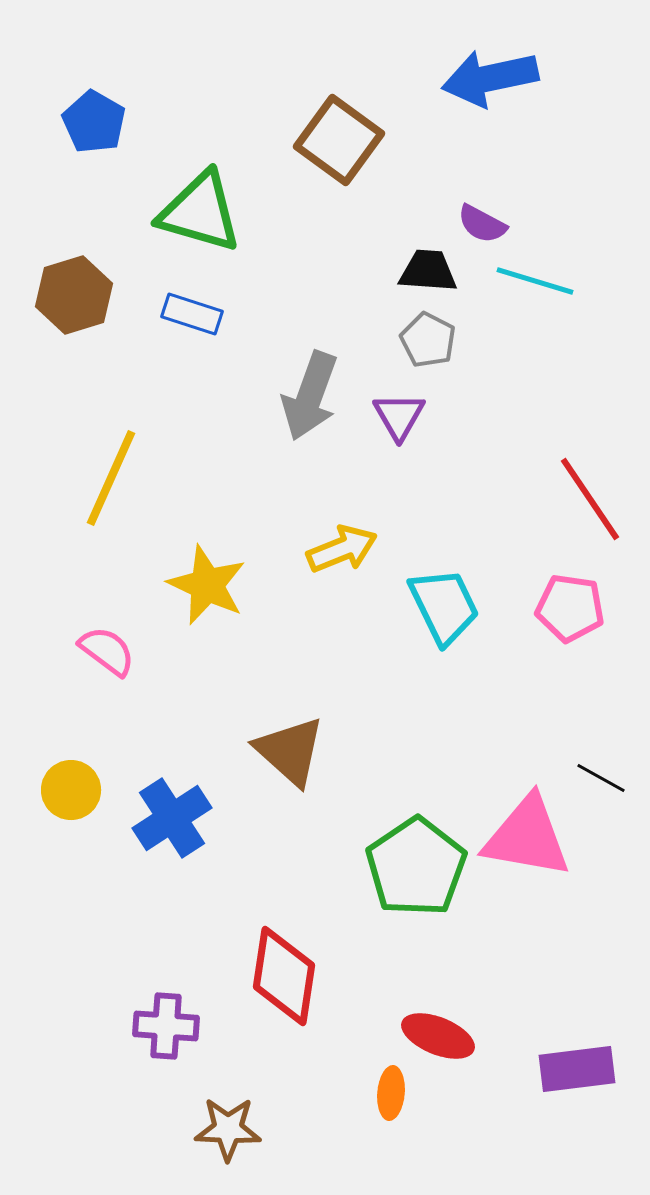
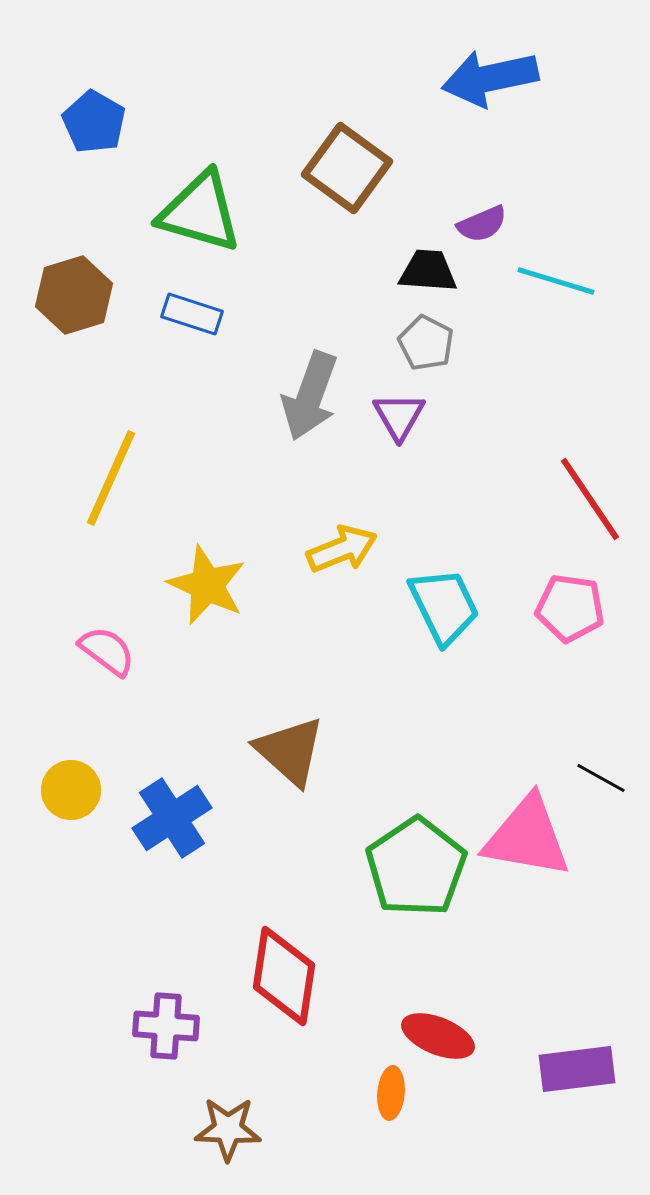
brown square: moved 8 px right, 28 px down
purple semicircle: rotated 51 degrees counterclockwise
cyan line: moved 21 px right
gray pentagon: moved 2 px left, 3 px down
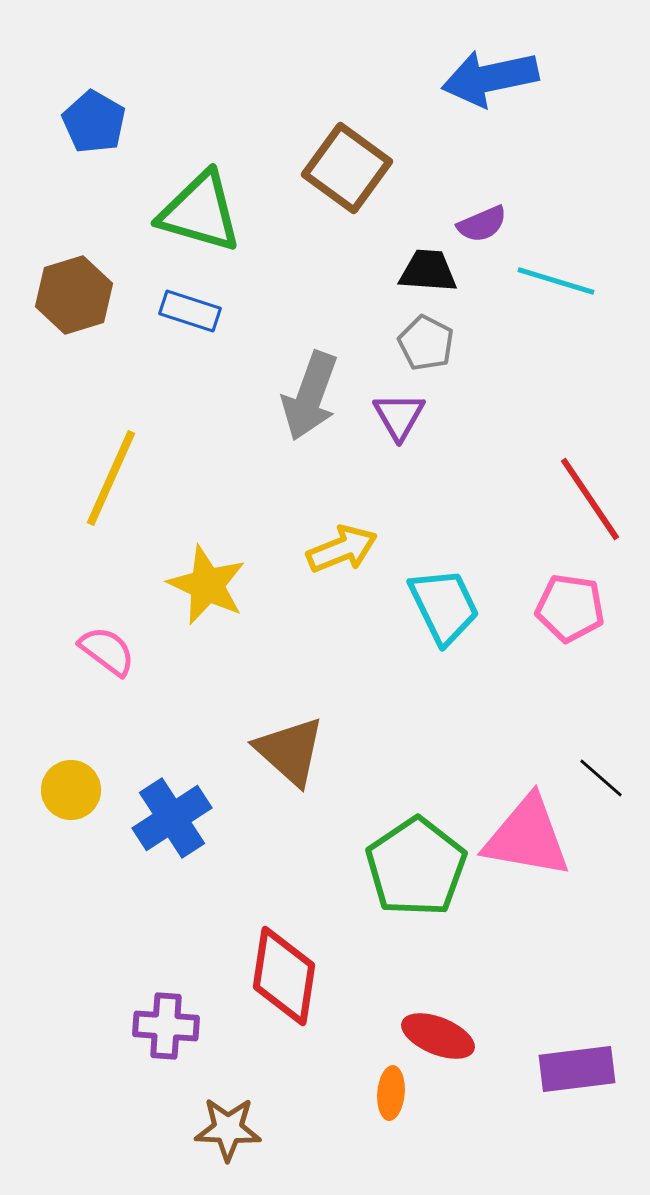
blue rectangle: moved 2 px left, 3 px up
black line: rotated 12 degrees clockwise
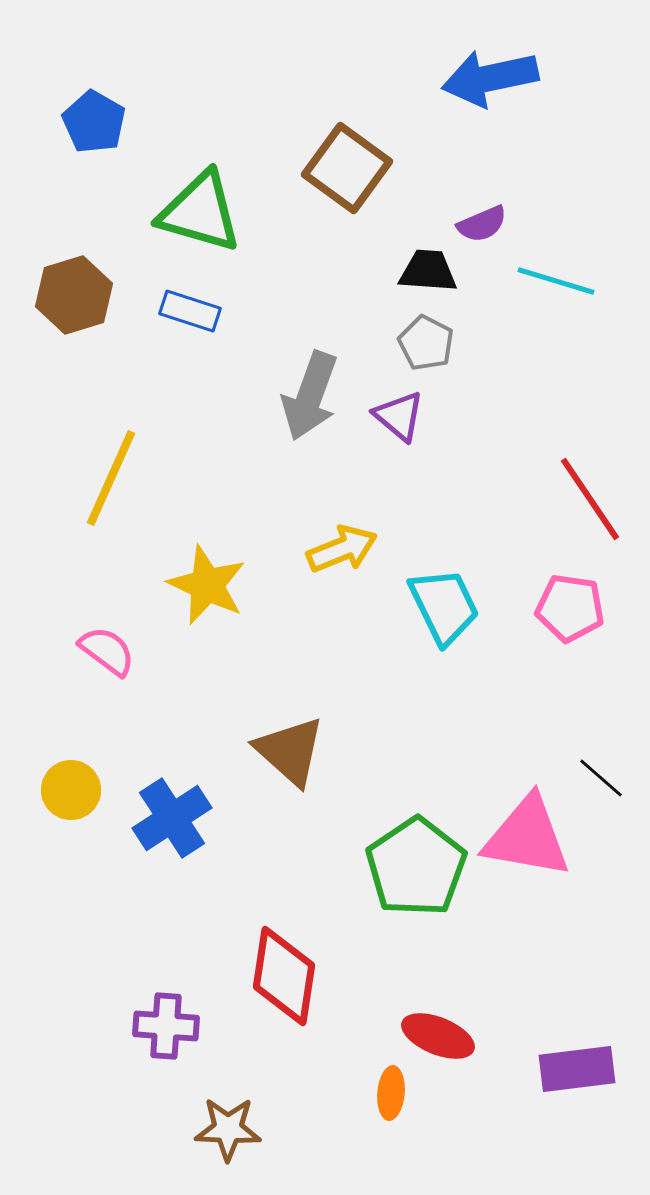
purple triangle: rotated 20 degrees counterclockwise
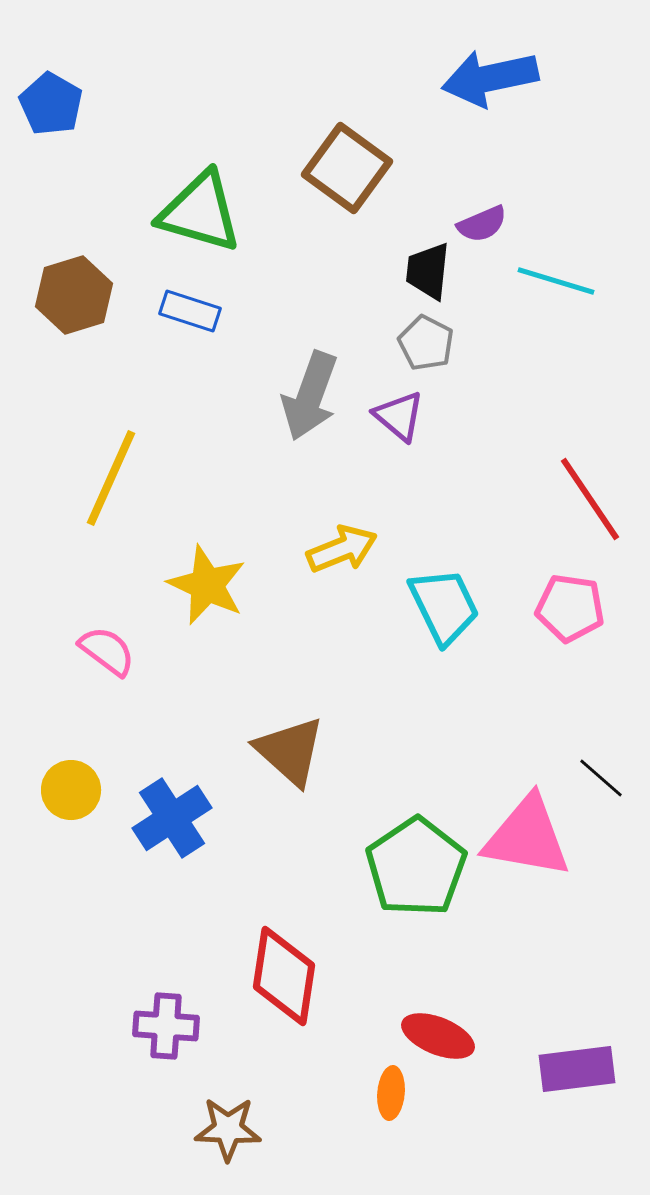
blue pentagon: moved 43 px left, 18 px up
black trapezoid: rotated 88 degrees counterclockwise
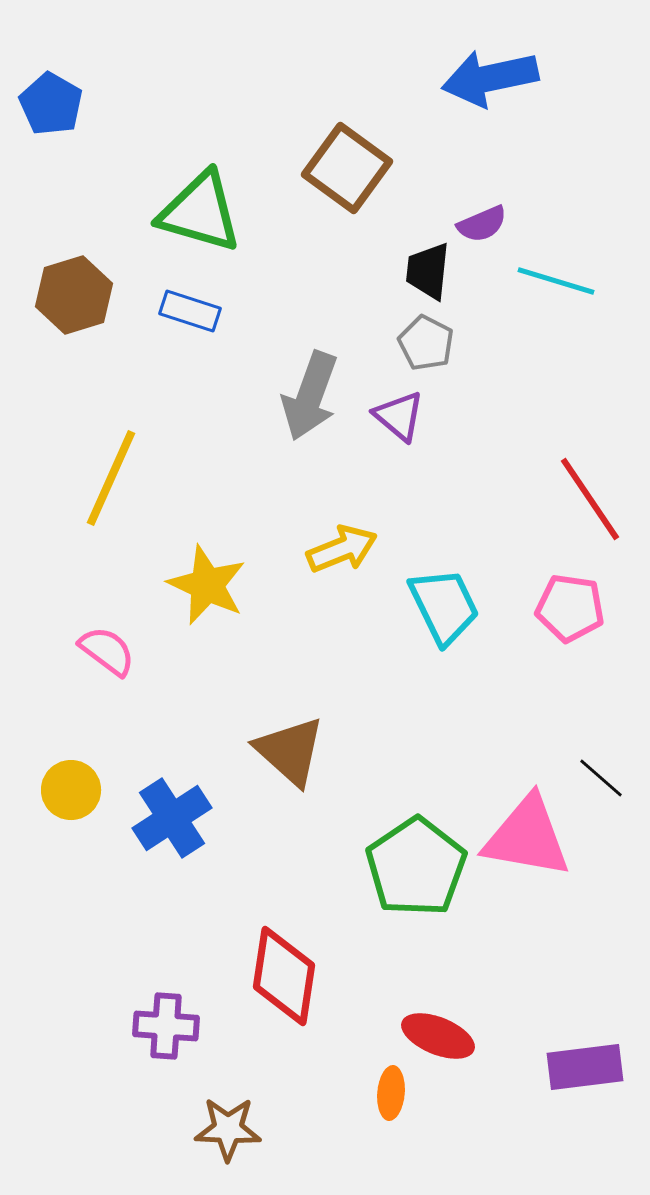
purple rectangle: moved 8 px right, 2 px up
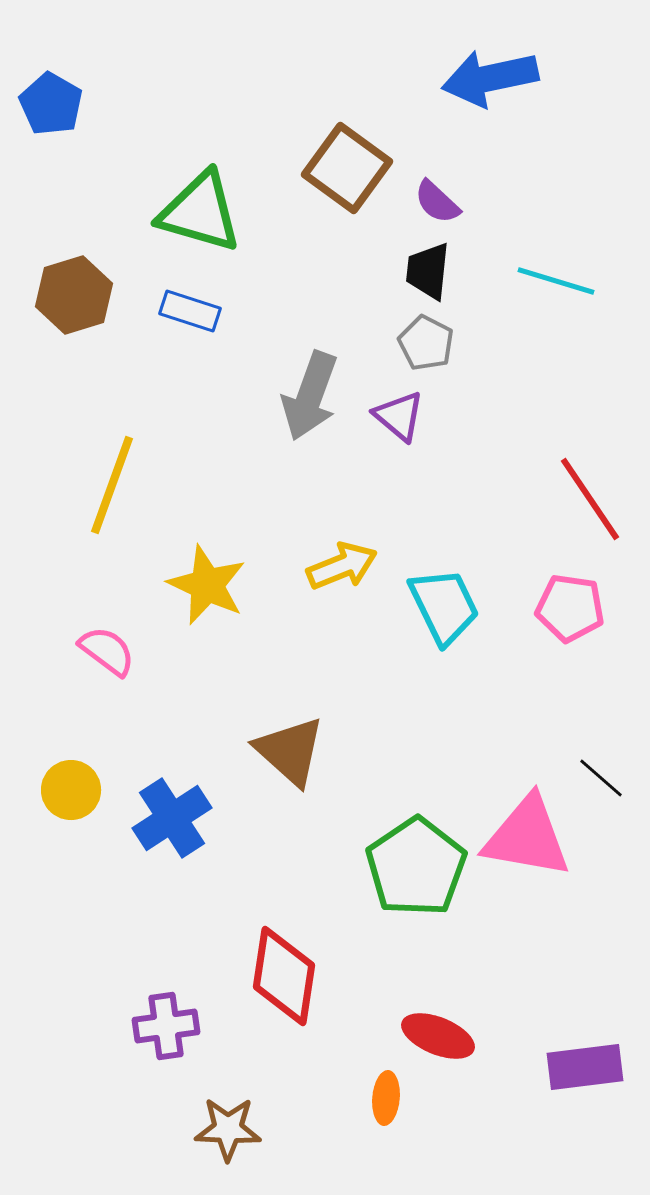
purple semicircle: moved 45 px left, 22 px up; rotated 66 degrees clockwise
yellow line: moved 1 px right, 7 px down; rotated 4 degrees counterclockwise
yellow arrow: moved 17 px down
purple cross: rotated 12 degrees counterclockwise
orange ellipse: moved 5 px left, 5 px down
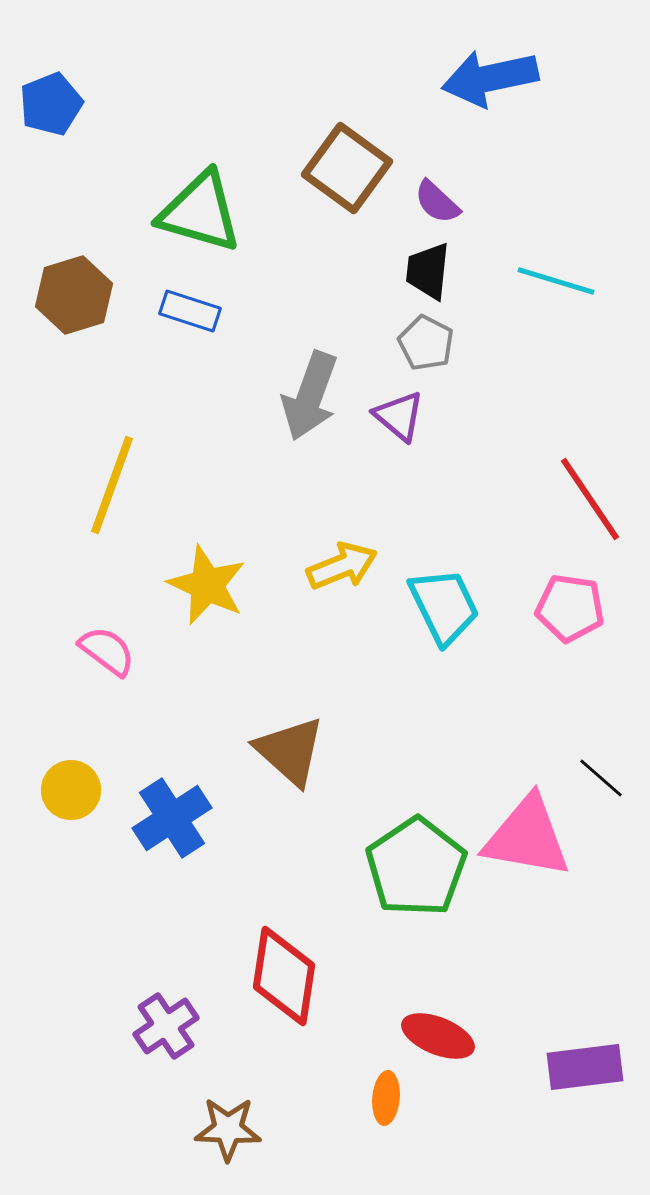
blue pentagon: rotated 20 degrees clockwise
purple cross: rotated 26 degrees counterclockwise
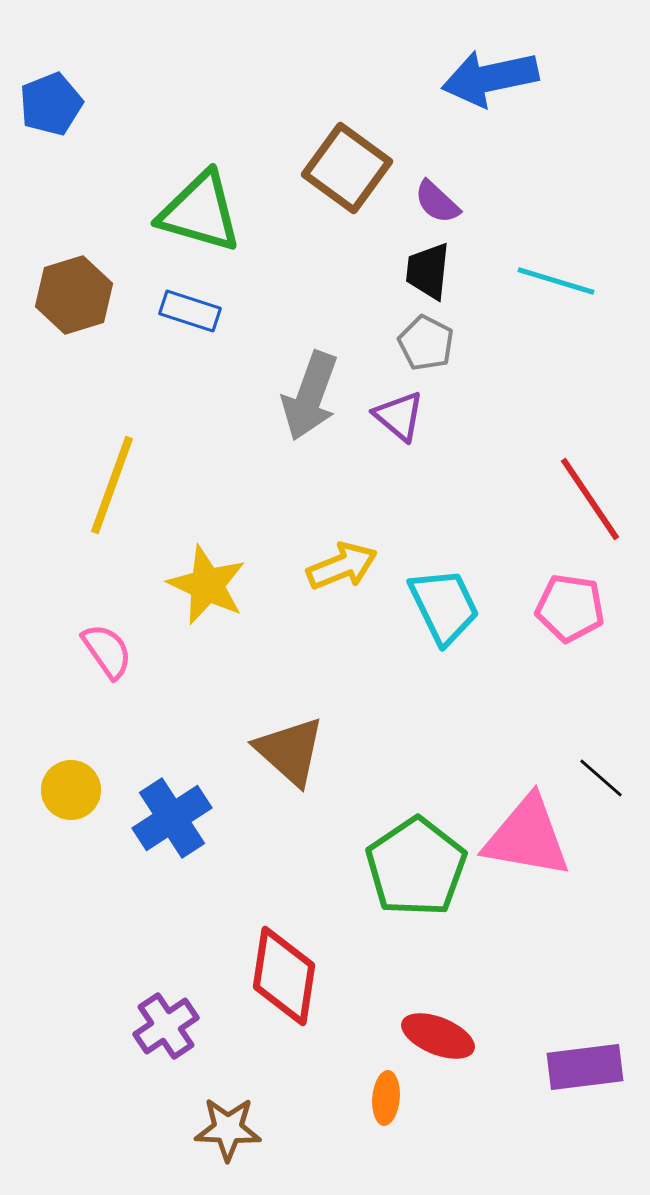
pink semicircle: rotated 18 degrees clockwise
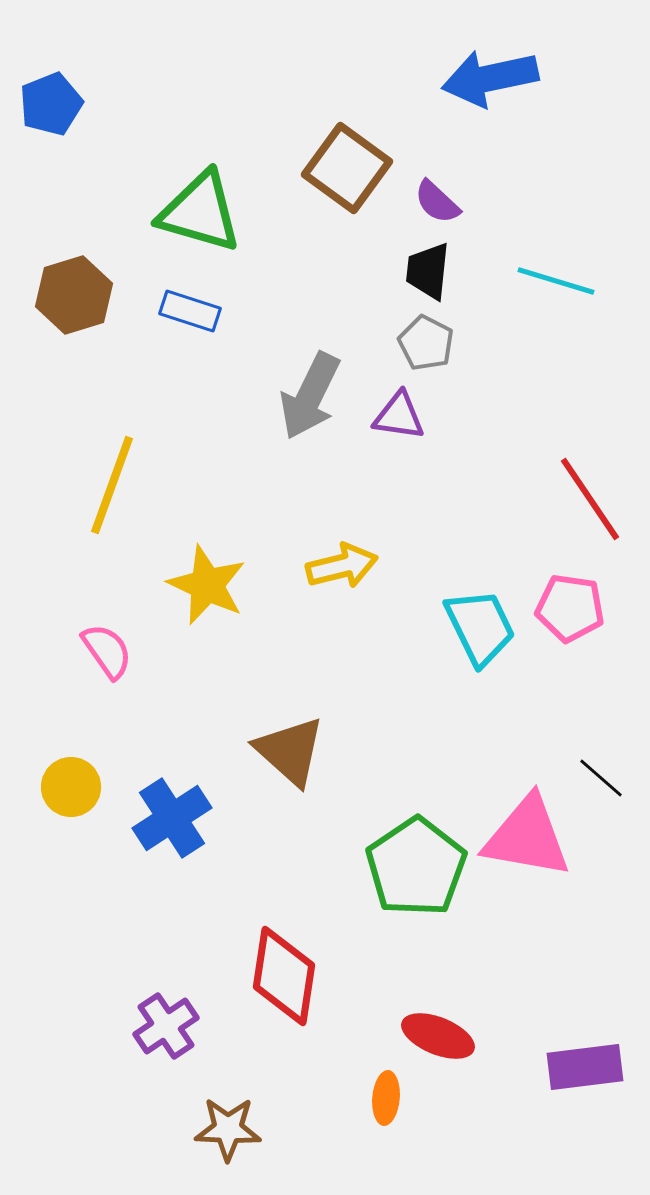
gray arrow: rotated 6 degrees clockwise
purple triangle: rotated 32 degrees counterclockwise
yellow arrow: rotated 8 degrees clockwise
cyan trapezoid: moved 36 px right, 21 px down
yellow circle: moved 3 px up
